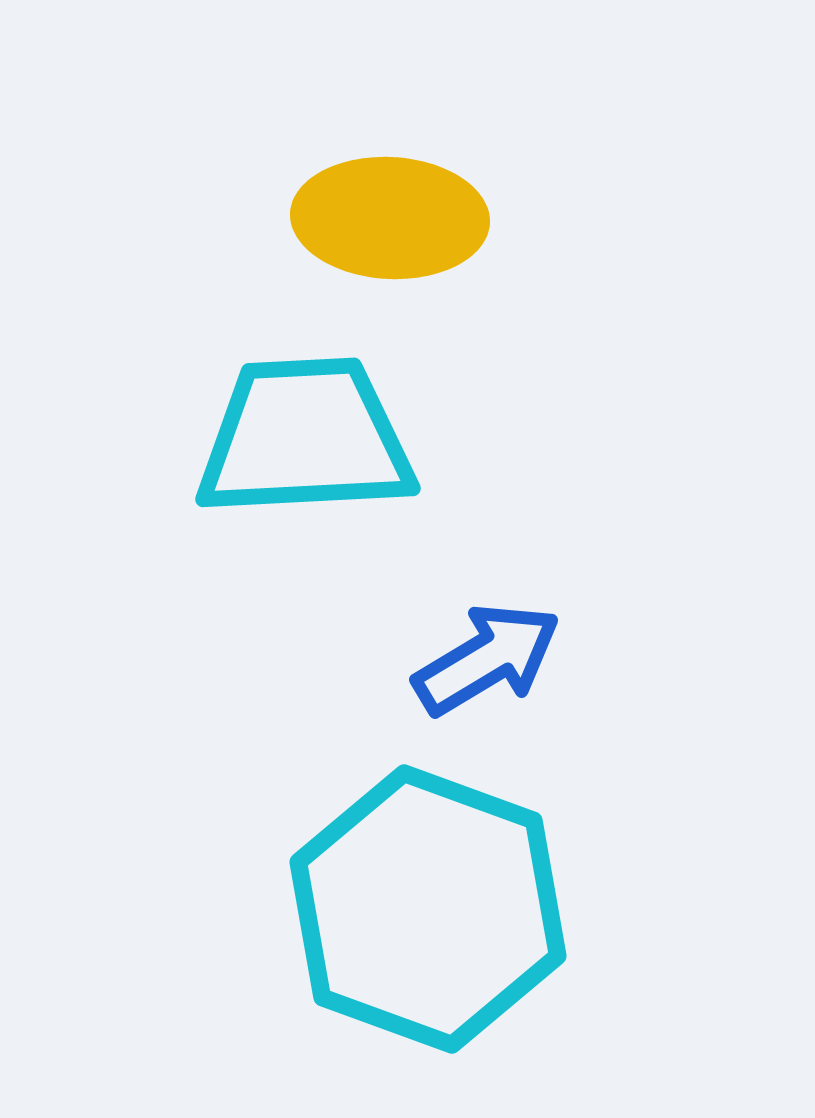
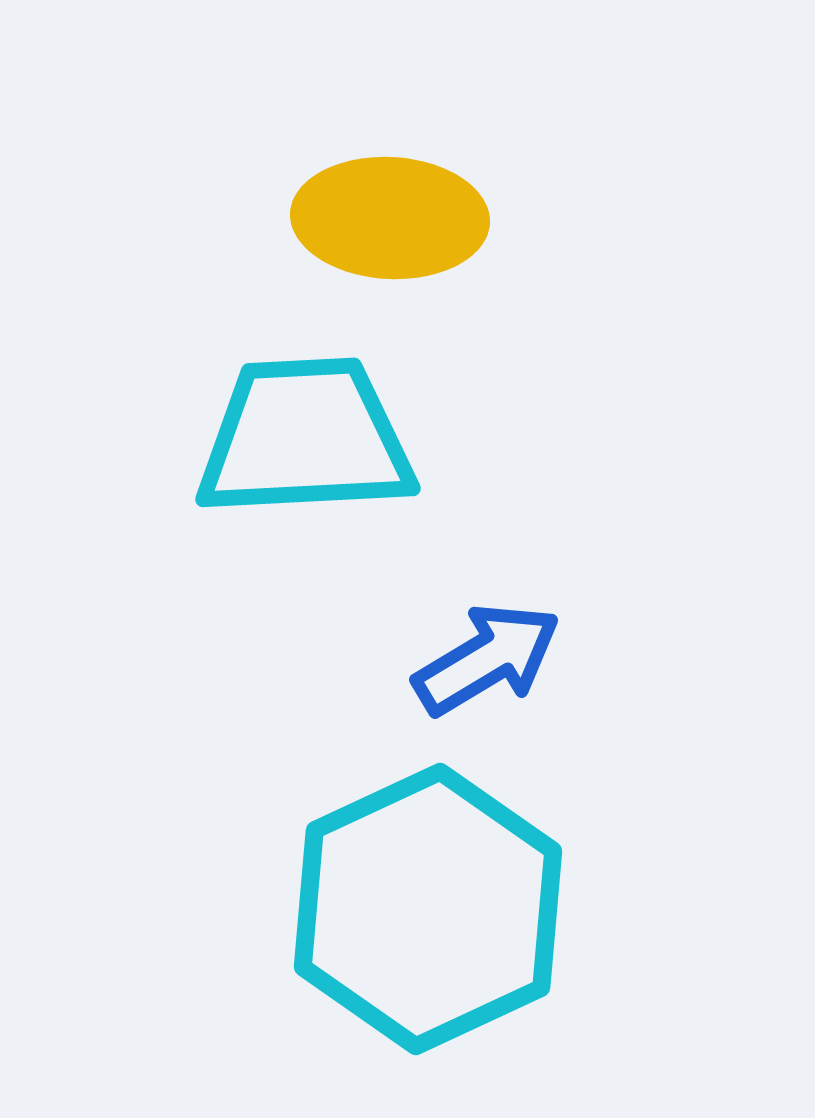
cyan hexagon: rotated 15 degrees clockwise
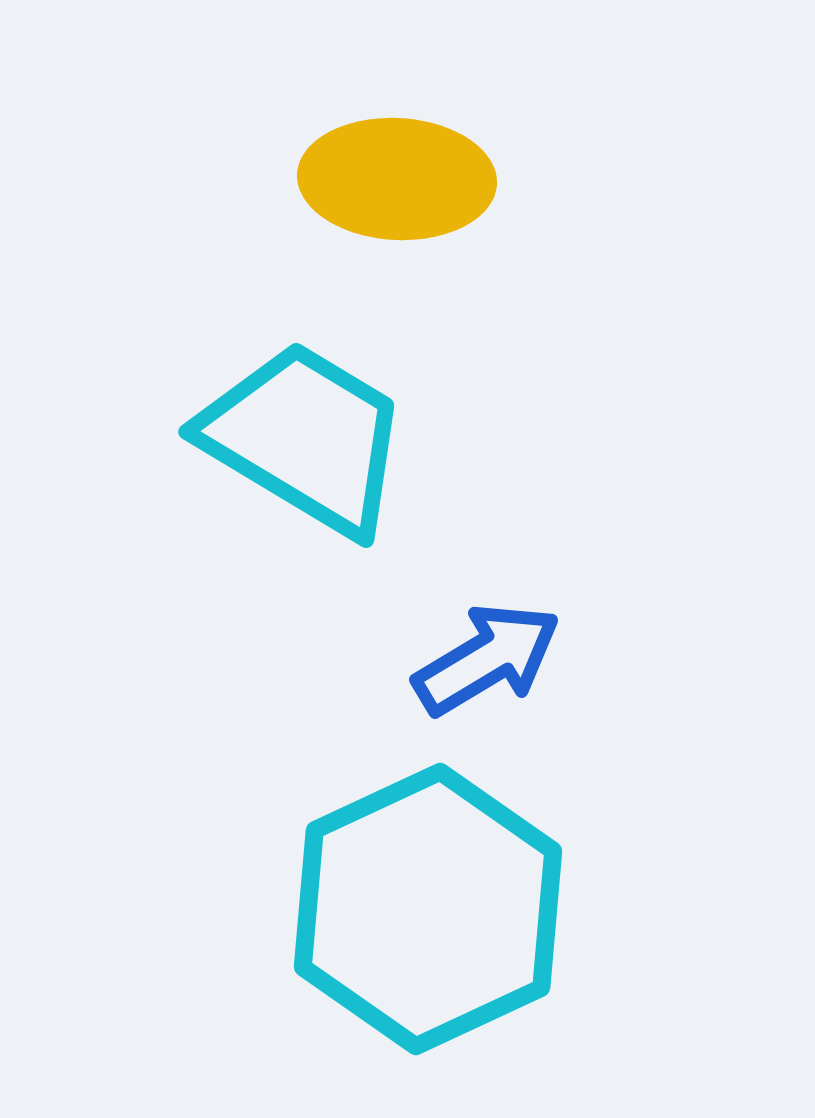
yellow ellipse: moved 7 px right, 39 px up
cyan trapezoid: rotated 34 degrees clockwise
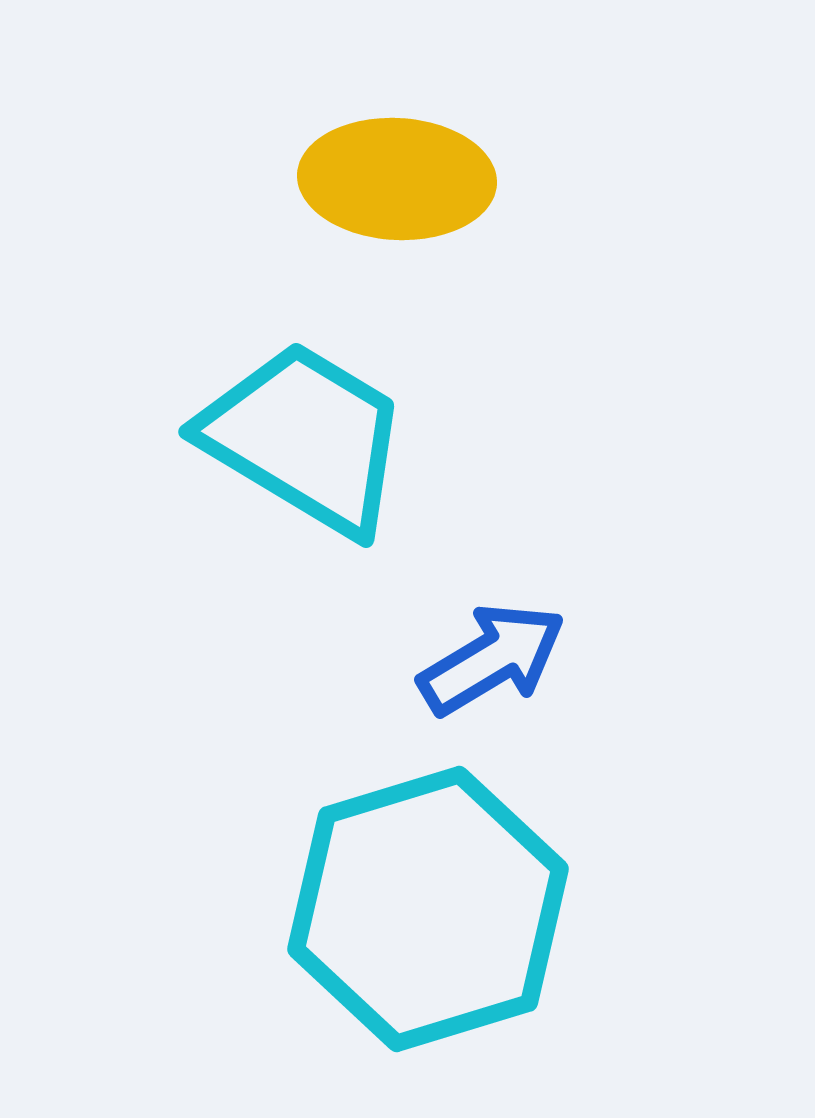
blue arrow: moved 5 px right
cyan hexagon: rotated 8 degrees clockwise
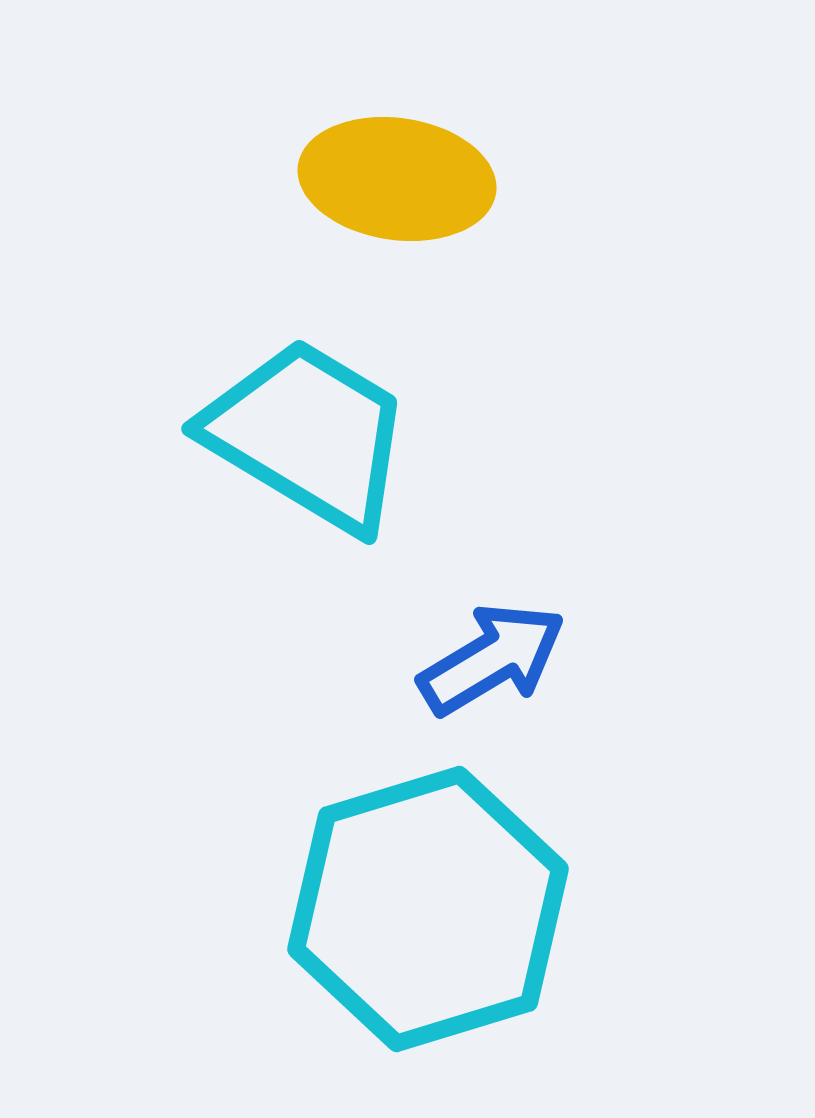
yellow ellipse: rotated 5 degrees clockwise
cyan trapezoid: moved 3 px right, 3 px up
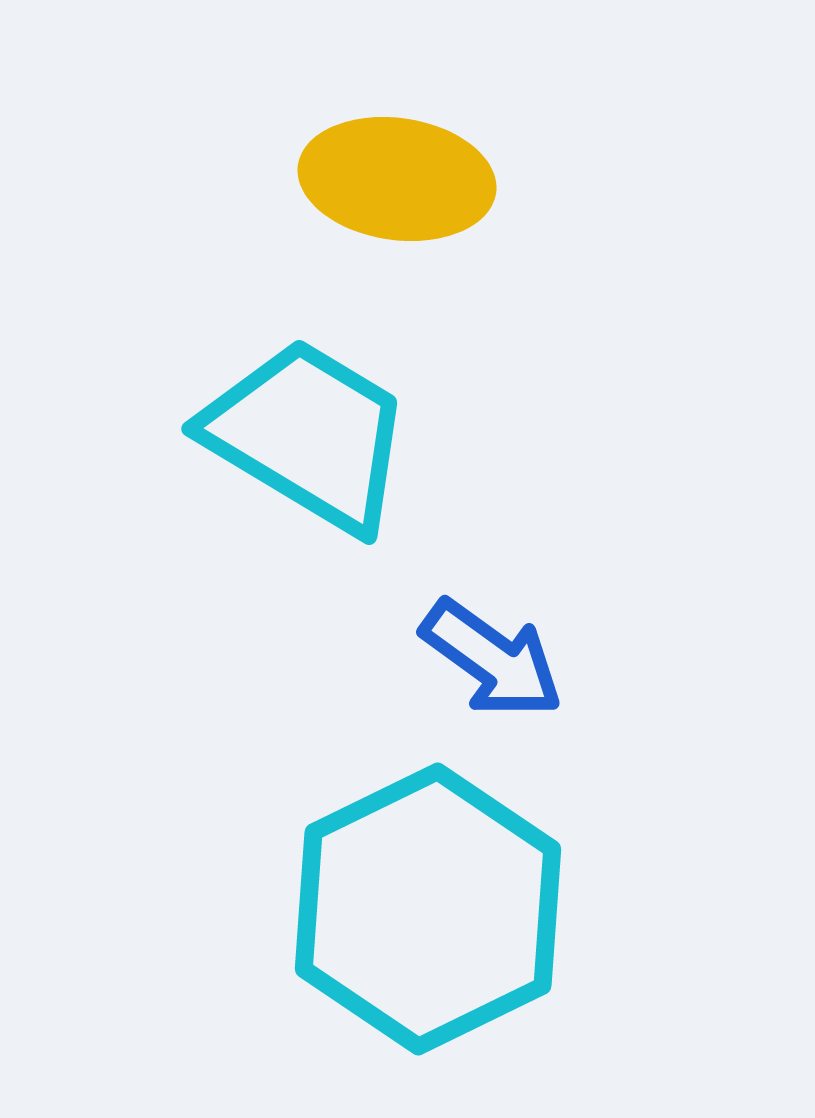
blue arrow: rotated 67 degrees clockwise
cyan hexagon: rotated 9 degrees counterclockwise
